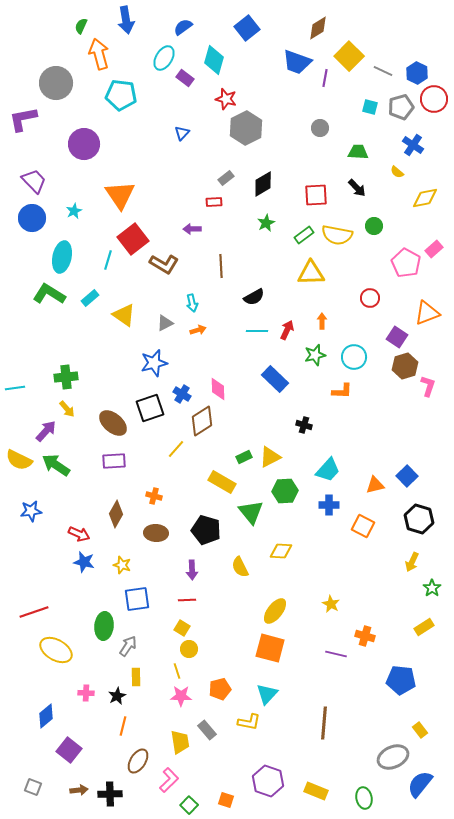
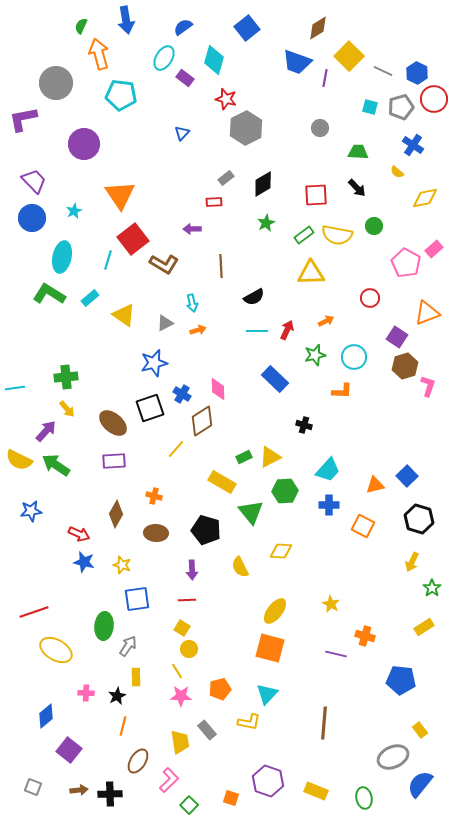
orange arrow at (322, 321): moved 4 px right; rotated 63 degrees clockwise
yellow line at (177, 671): rotated 14 degrees counterclockwise
orange square at (226, 800): moved 5 px right, 2 px up
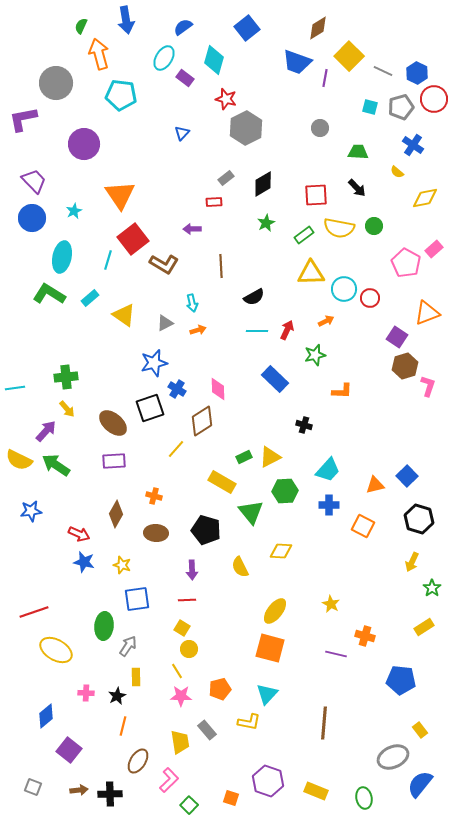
yellow semicircle at (337, 235): moved 2 px right, 7 px up
cyan circle at (354, 357): moved 10 px left, 68 px up
blue cross at (182, 394): moved 5 px left, 5 px up
